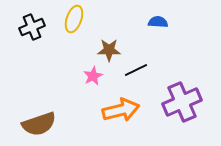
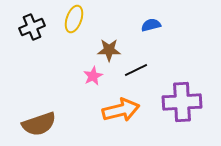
blue semicircle: moved 7 px left, 3 px down; rotated 18 degrees counterclockwise
purple cross: rotated 21 degrees clockwise
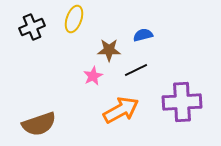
blue semicircle: moved 8 px left, 10 px down
orange arrow: rotated 15 degrees counterclockwise
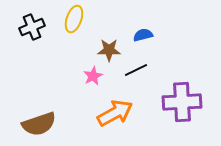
orange arrow: moved 6 px left, 3 px down
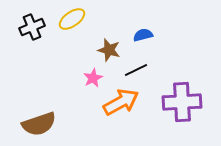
yellow ellipse: moved 2 px left; rotated 36 degrees clockwise
brown star: rotated 15 degrees clockwise
pink star: moved 2 px down
orange arrow: moved 6 px right, 11 px up
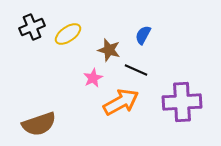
yellow ellipse: moved 4 px left, 15 px down
blue semicircle: rotated 48 degrees counterclockwise
black line: rotated 50 degrees clockwise
